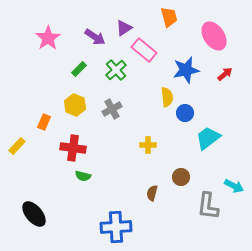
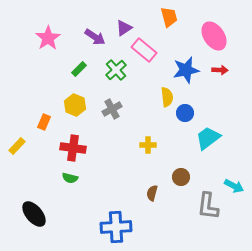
red arrow: moved 5 px left, 4 px up; rotated 42 degrees clockwise
green semicircle: moved 13 px left, 2 px down
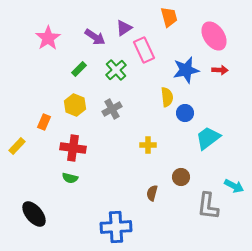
pink rectangle: rotated 25 degrees clockwise
